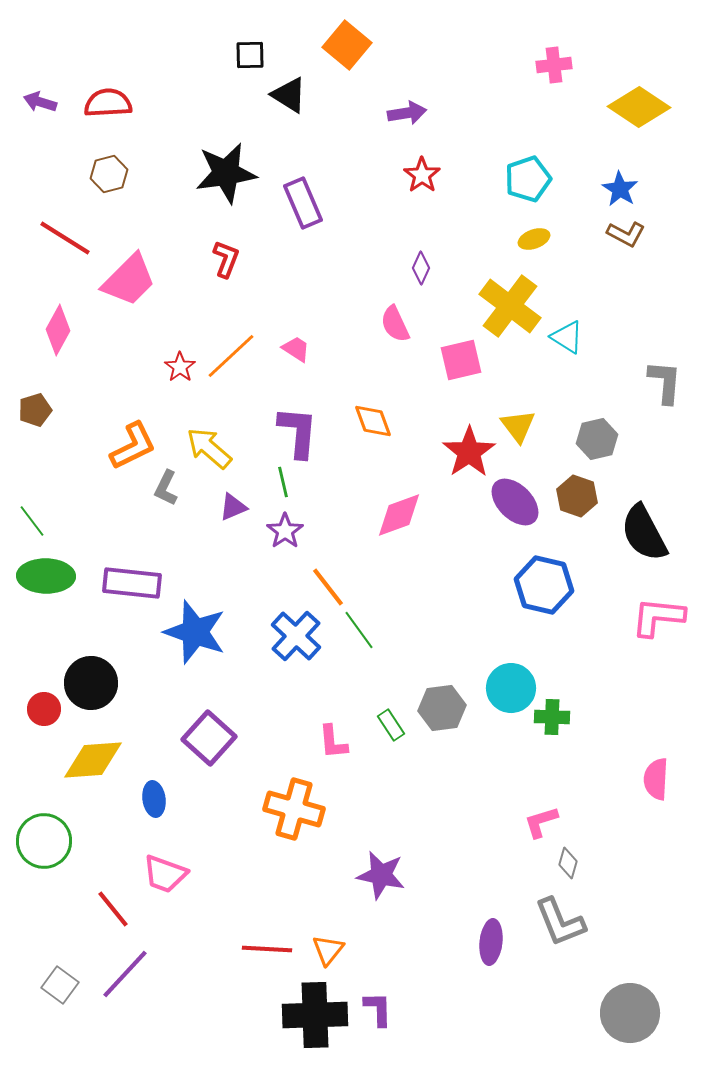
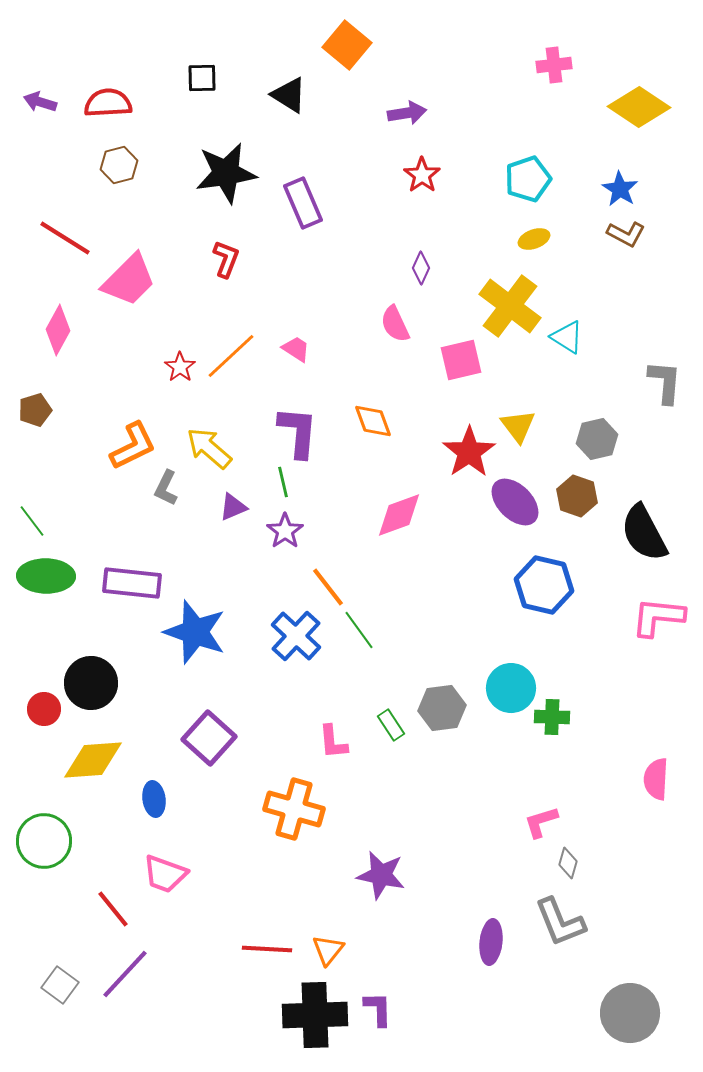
black square at (250, 55): moved 48 px left, 23 px down
brown hexagon at (109, 174): moved 10 px right, 9 px up
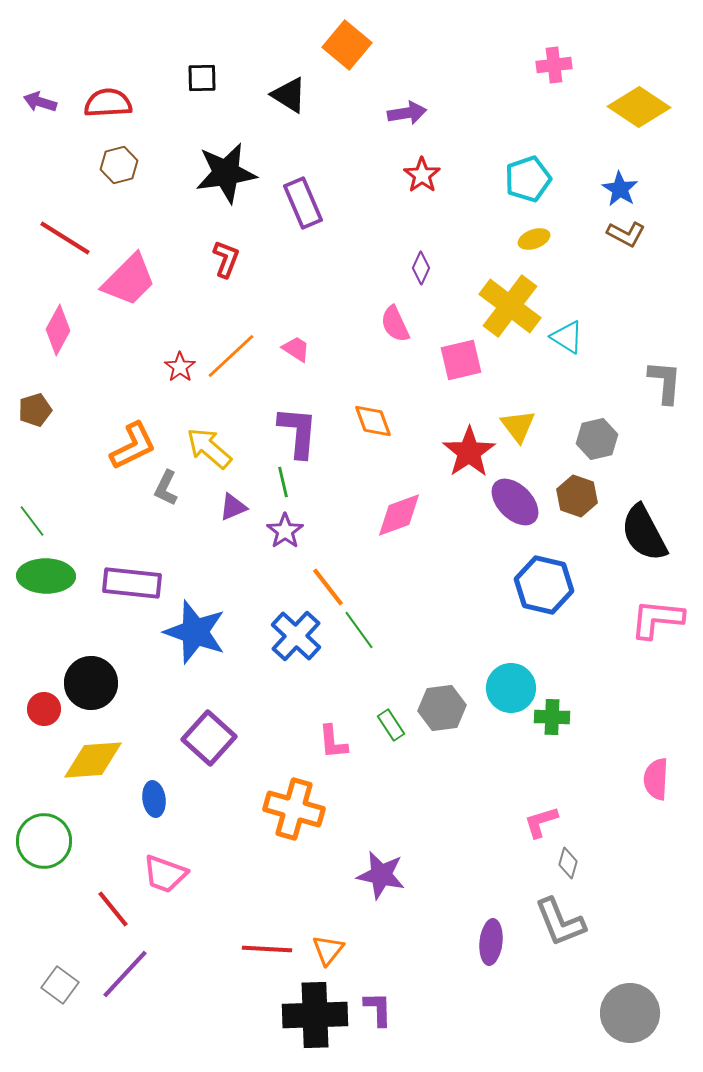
pink L-shape at (658, 617): moved 1 px left, 2 px down
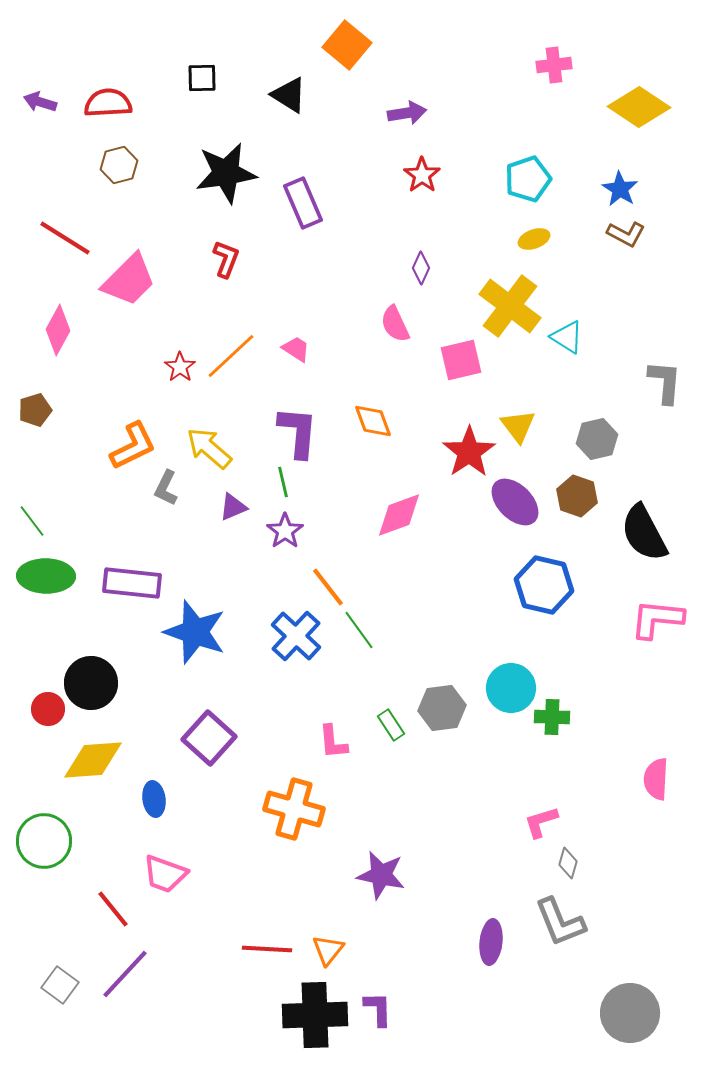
red circle at (44, 709): moved 4 px right
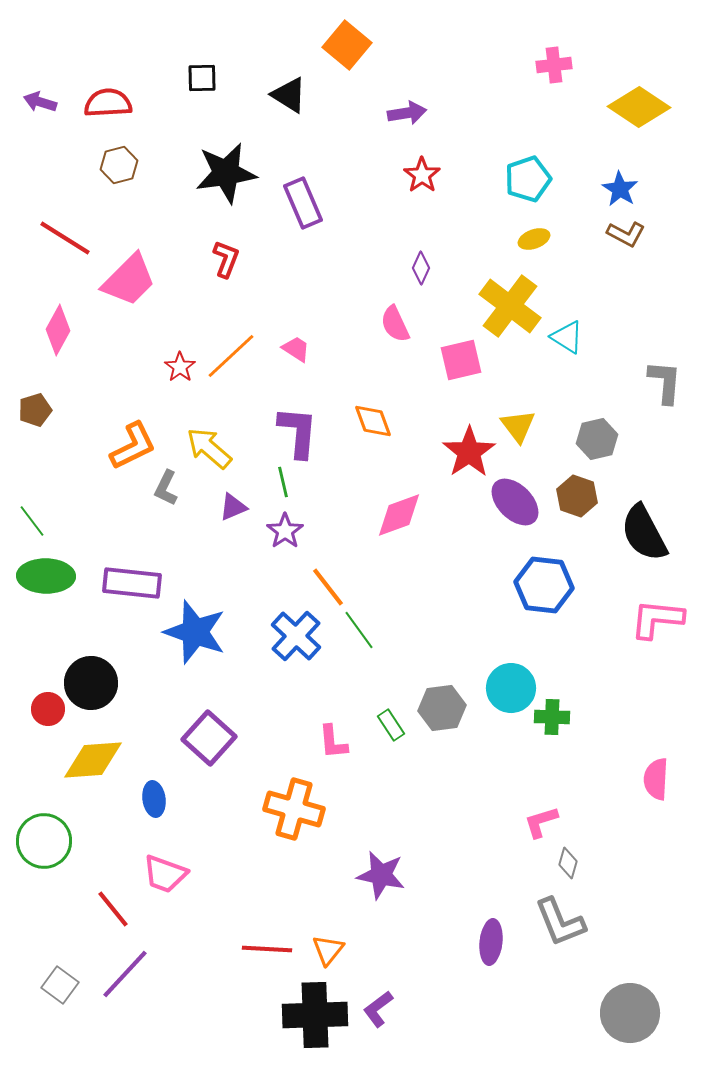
blue hexagon at (544, 585): rotated 6 degrees counterclockwise
purple L-shape at (378, 1009): rotated 126 degrees counterclockwise
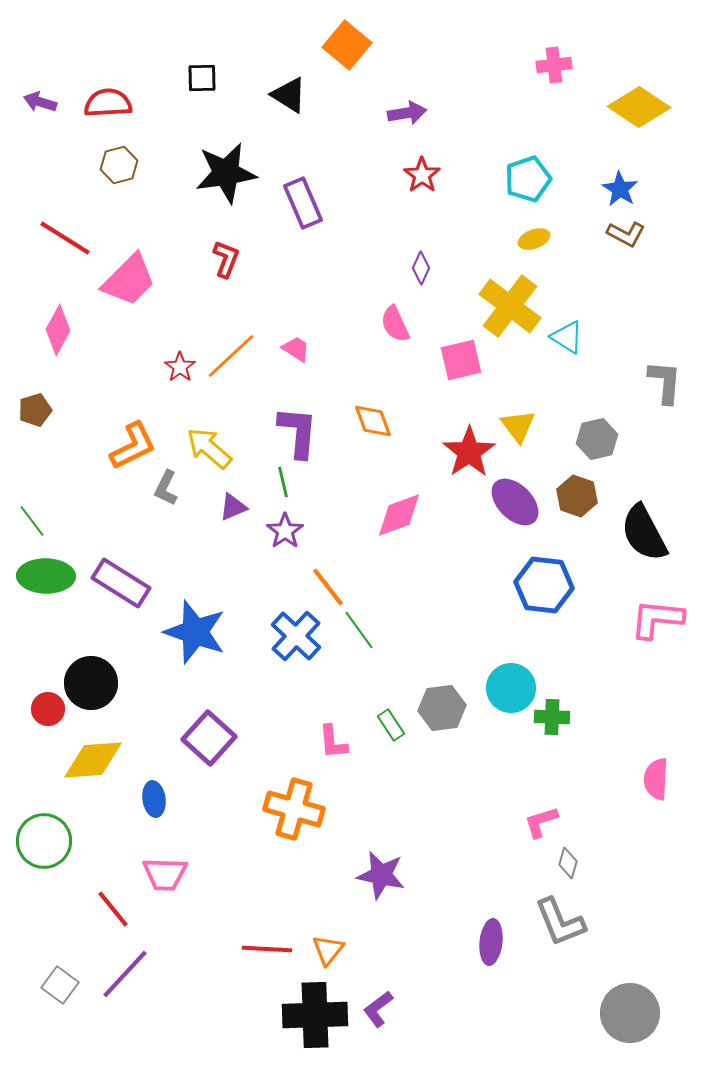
purple rectangle at (132, 583): moved 11 px left; rotated 26 degrees clockwise
pink trapezoid at (165, 874): rotated 18 degrees counterclockwise
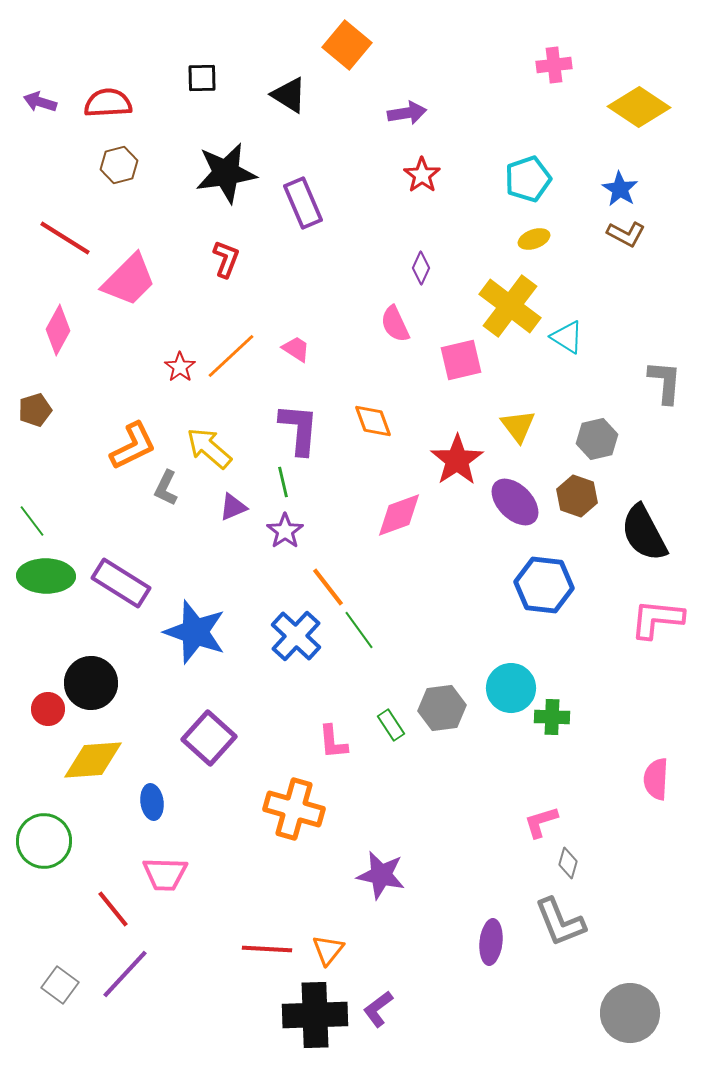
purple L-shape at (298, 432): moved 1 px right, 3 px up
red star at (469, 452): moved 12 px left, 8 px down
blue ellipse at (154, 799): moved 2 px left, 3 px down
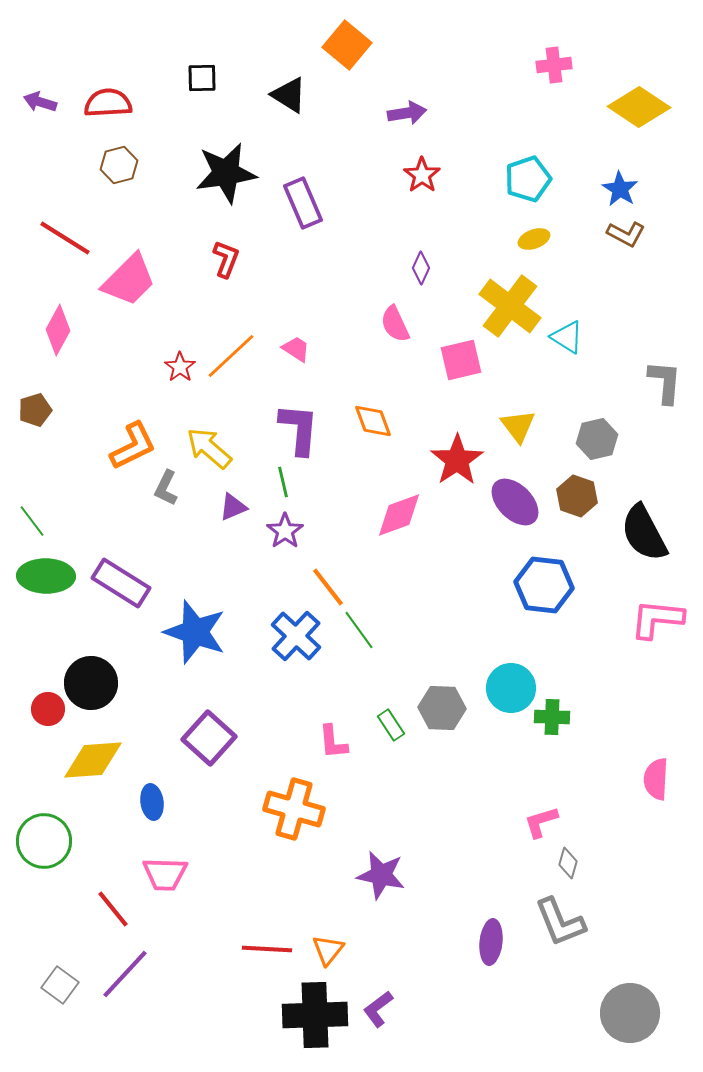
gray hexagon at (442, 708): rotated 9 degrees clockwise
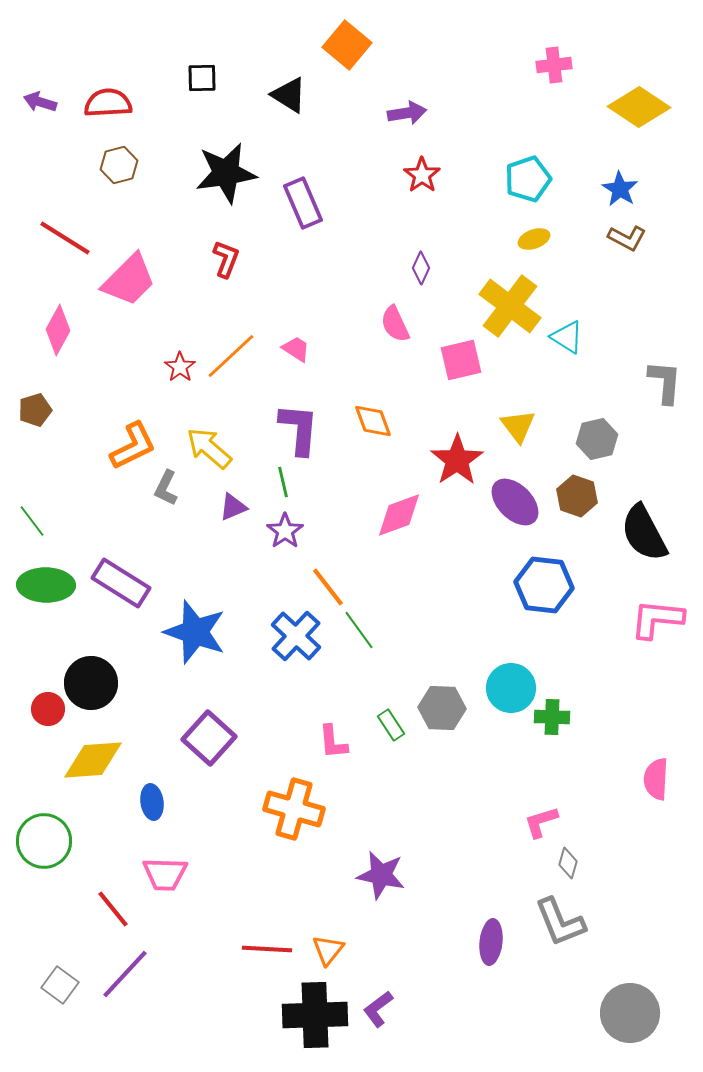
brown L-shape at (626, 234): moved 1 px right, 4 px down
green ellipse at (46, 576): moved 9 px down
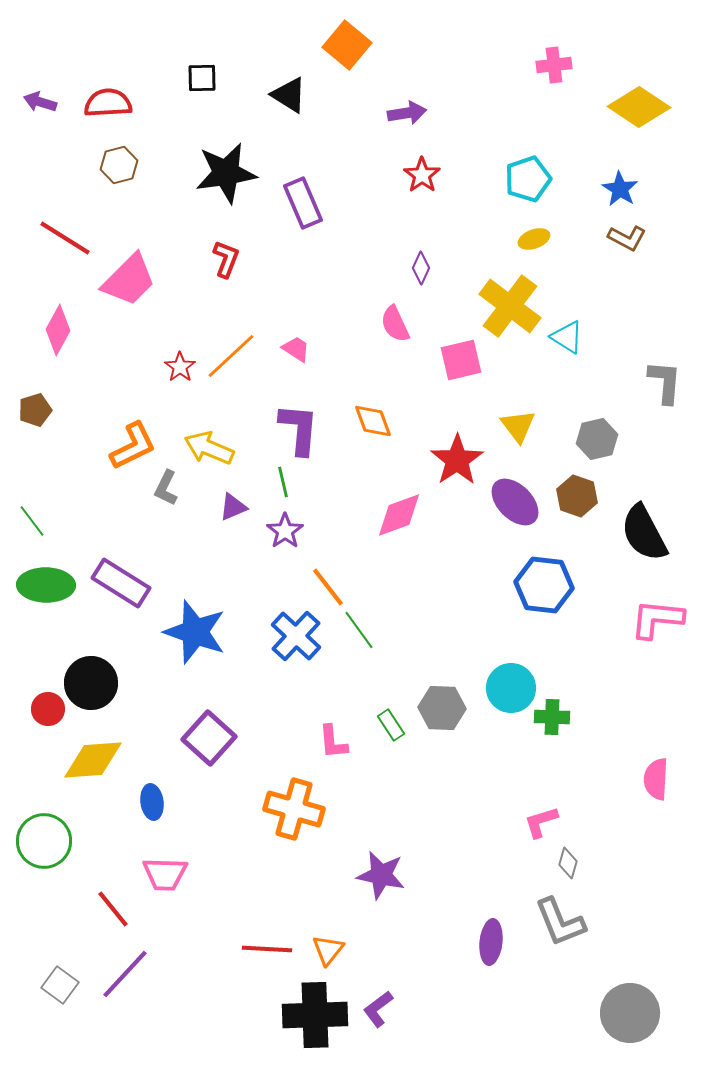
yellow arrow at (209, 448): rotated 18 degrees counterclockwise
